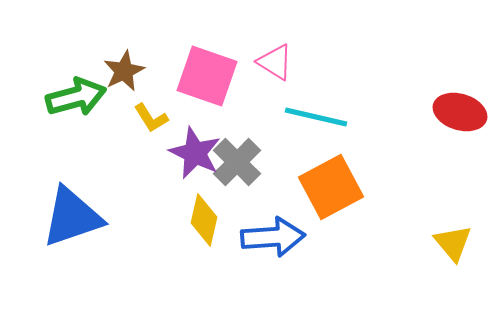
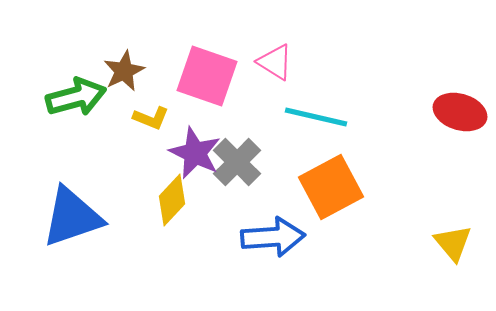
yellow L-shape: rotated 36 degrees counterclockwise
yellow diamond: moved 32 px left, 20 px up; rotated 30 degrees clockwise
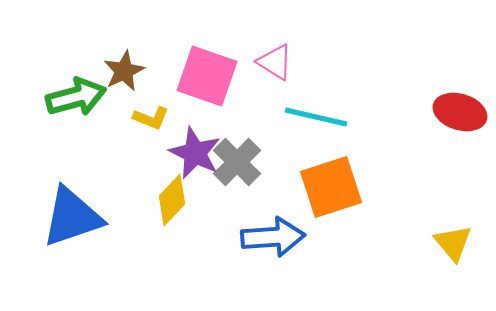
orange square: rotated 10 degrees clockwise
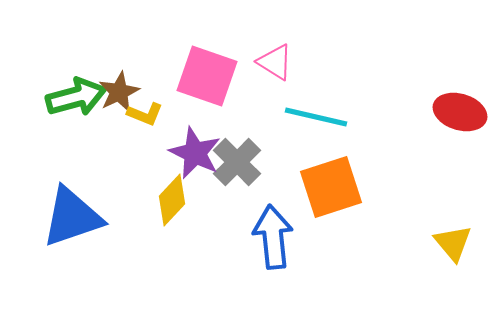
brown star: moved 5 px left, 21 px down
yellow L-shape: moved 6 px left, 4 px up
blue arrow: rotated 92 degrees counterclockwise
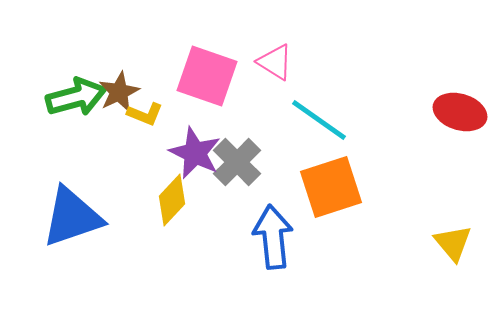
cyan line: moved 3 px right, 3 px down; rotated 22 degrees clockwise
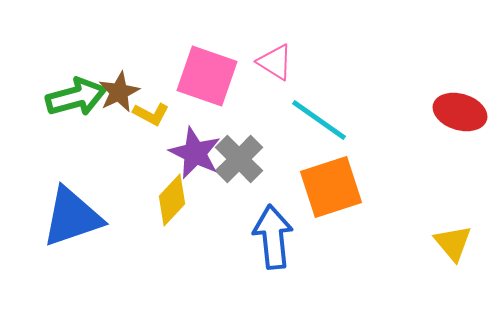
yellow L-shape: moved 6 px right; rotated 6 degrees clockwise
gray cross: moved 2 px right, 3 px up
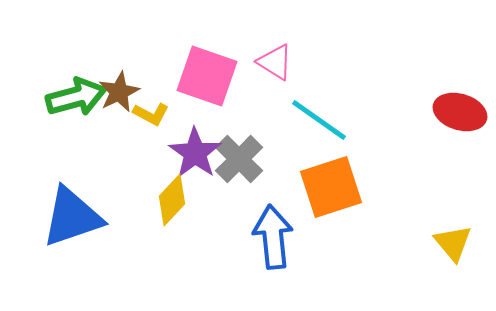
purple star: rotated 10 degrees clockwise
